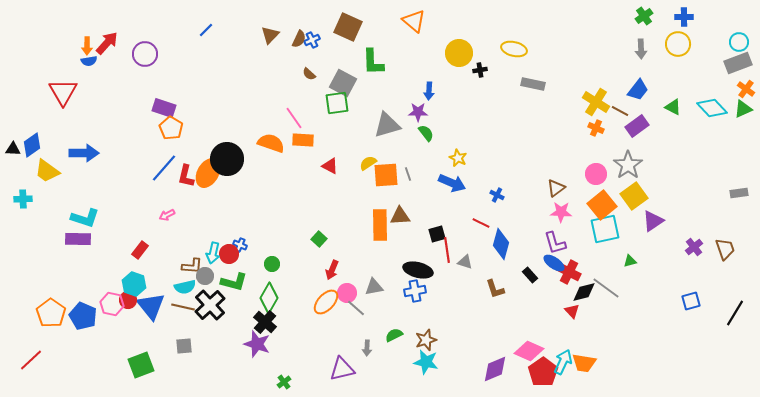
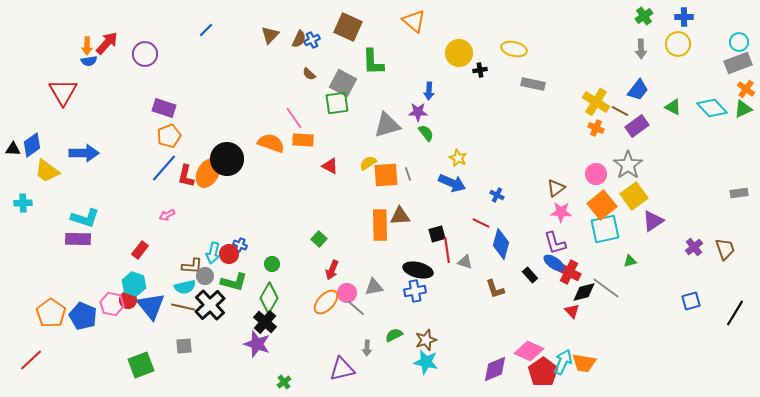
orange pentagon at (171, 128): moved 2 px left, 8 px down; rotated 20 degrees clockwise
cyan cross at (23, 199): moved 4 px down
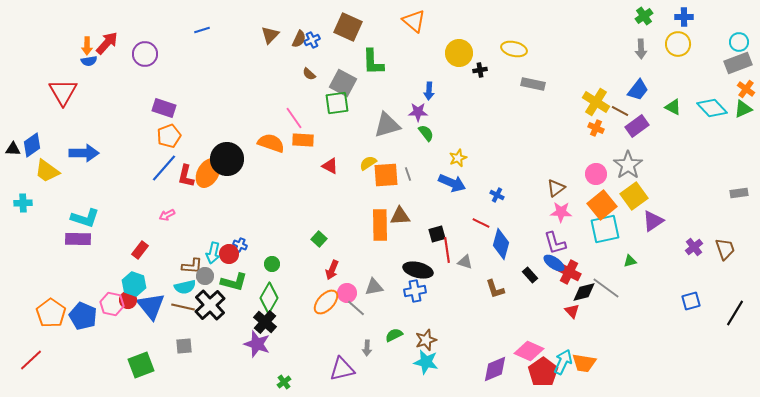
blue line at (206, 30): moved 4 px left; rotated 28 degrees clockwise
yellow star at (458, 158): rotated 24 degrees clockwise
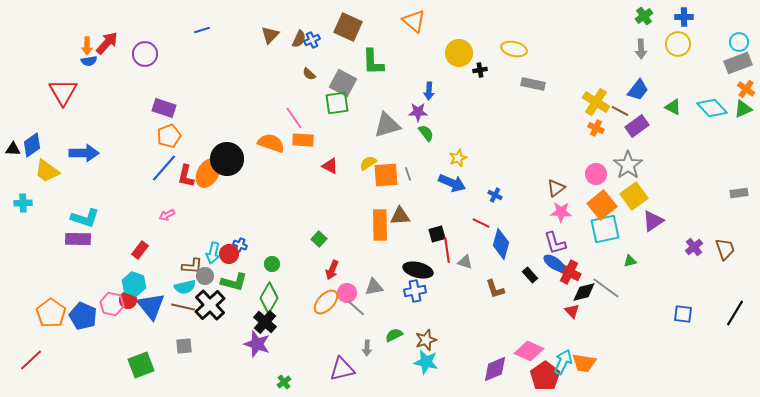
blue cross at (497, 195): moved 2 px left
blue square at (691, 301): moved 8 px left, 13 px down; rotated 24 degrees clockwise
red pentagon at (543, 372): moved 2 px right, 4 px down
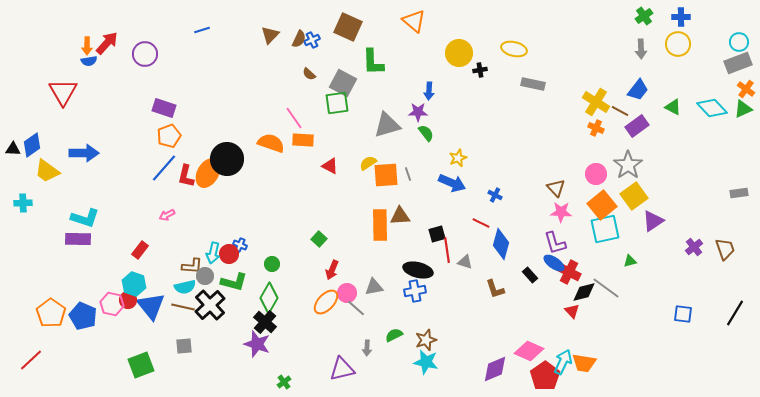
blue cross at (684, 17): moved 3 px left
brown triangle at (556, 188): rotated 36 degrees counterclockwise
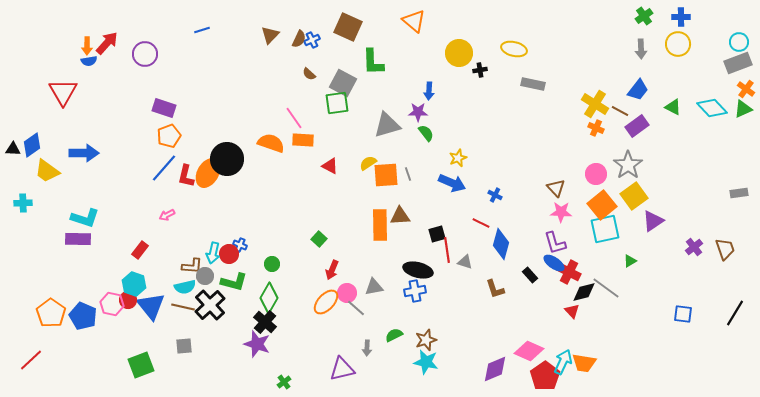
yellow cross at (596, 102): moved 1 px left, 2 px down
green triangle at (630, 261): rotated 16 degrees counterclockwise
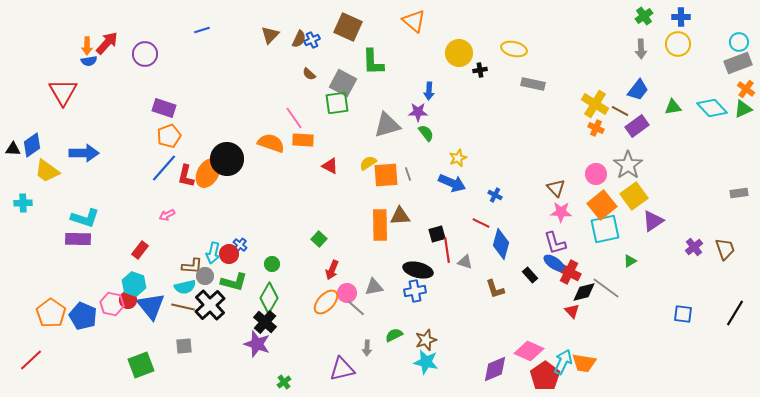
green triangle at (673, 107): rotated 36 degrees counterclockwise
blue cross at (240, 245): rotated 16 degrees clockwise
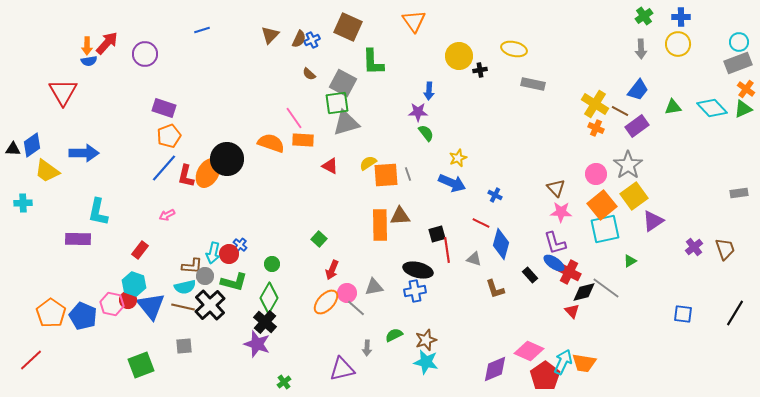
orange triangle at (414, 21): rotated 15 degrees clockwise
yellow circle at (459, 53): moved 3 px down
gray triangle at (387, 125): moved 41 px left, 2 px up
cyan L-shape at (85, 218): moved 13 px right, 6 px up; rotated 84 degrees clockwise
gray triangle at (465, 262): moved 9 px right, 3 px up
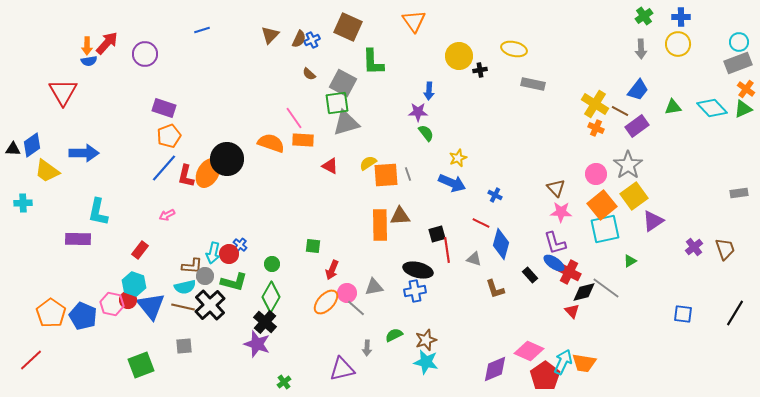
green square at (319, 239): moved 6 px left, 7 px down; rotated 35 degrees counterclockwise
green diamond at (269, 298): moved 2 px right, 1 px up
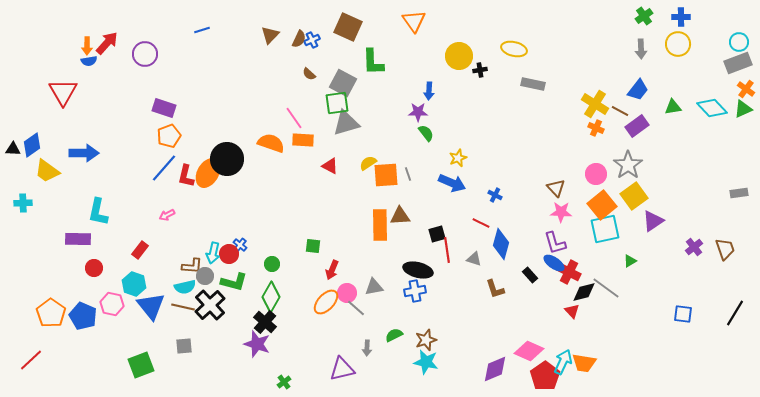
red circle at (128, 300): moved 34 px left, 32 px up
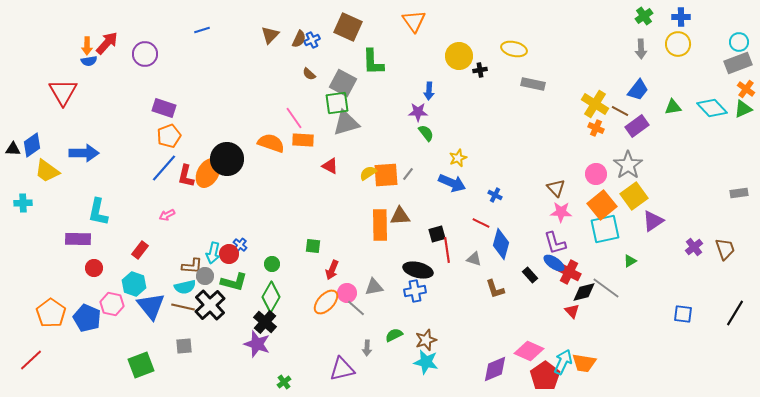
yellow semicircle at (368, 163): moved 10 px down
gray line at (408, 174): rotated 56 degrees clockwise
blue pentagon at (83, 316): moved 4 px right, 2 px down
